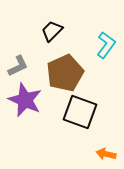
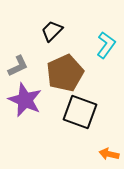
orange arrow: moved 3 px right
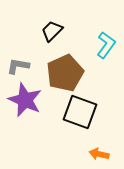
gray L-shape: rotated 145 degrees counterclockwise
orange arrow: moved 10 px left
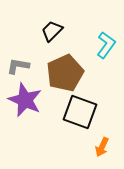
orange arrow: moved 3 px right, 7 px up; rotated 78 degrees counterclockwise
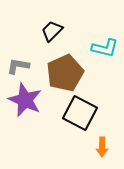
cyan L-shape: moved 1 px left, 3 px down; rotated 68 degrees clockwise
black square: moved 1 px down; rotated 8 degrees clockwise
orange arrow: rotated 24 degrees counterclockwise
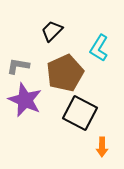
cyan L-shape: moved 6 px left; rotated 108 degrees clockwise
